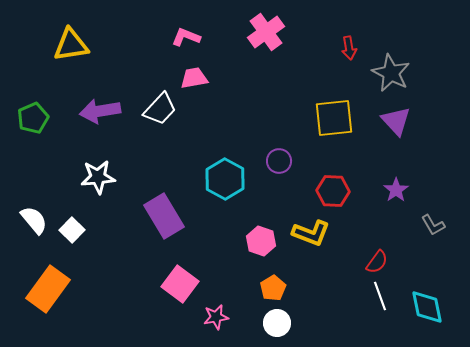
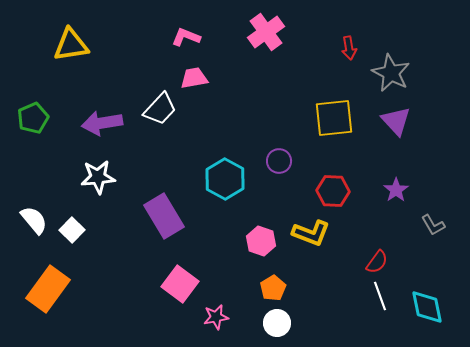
purple arrow: moved 2 px right, 12 px down
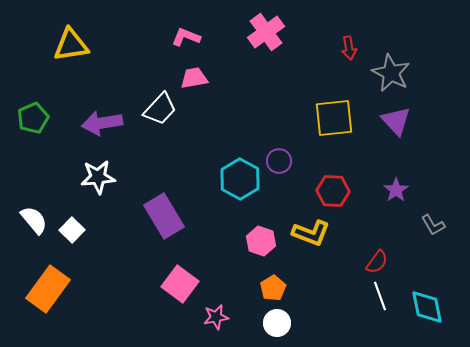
cyan hexagon: moved 15 px right
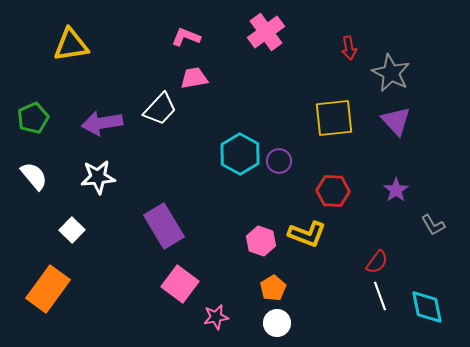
cyan hexagon: moved 25 px up
purple rectangle: moved 10 px down
white semicircle: moved 44 px up
yellow L-shape: moved 4 px left, 1 px down
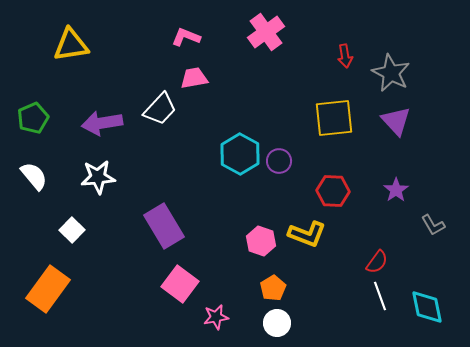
red arrow: moved 4 px left, 8 px down
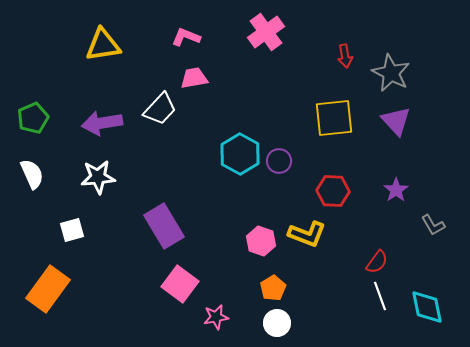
yellow triangle: moved 32 px right
white semicircle: moved 2 px left, 2 px up; rotated 16 degrees clockwise
white square: rotated 30 degrees clockwise
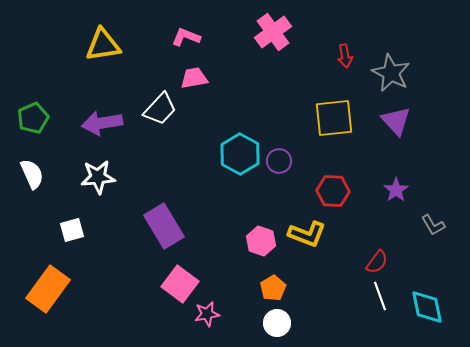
pink cross: moved 7 px right
pink star: moved 9 px left, 3 px up
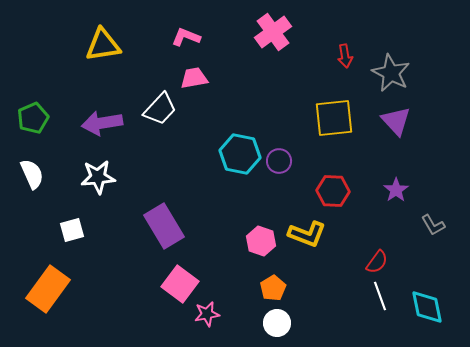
cyan hexagon: rotated 18 degrees counterclockwise
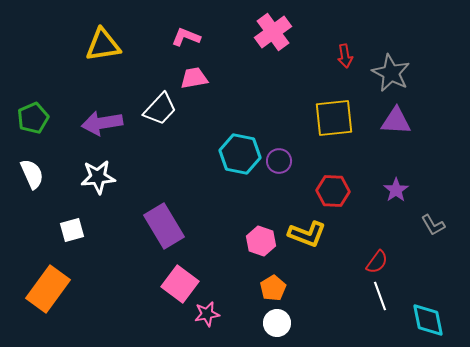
purple triangle: rotated 44 degrees counterclockwise
cyan diamond: moved 1 px right, 13 px down
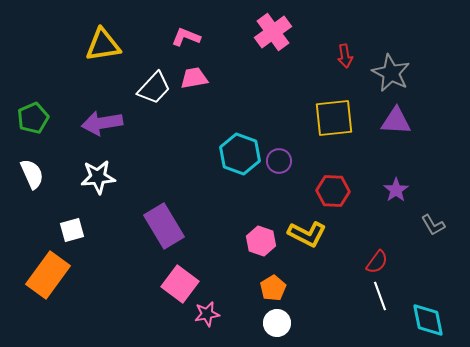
white trapezoid: moved 6 px left, 21 px up
cyan hexagon: rotated 9 degrees clockwise
yellow L-shape: rotated 6 degrees clockwise
orange rectangle: moved 14 px up
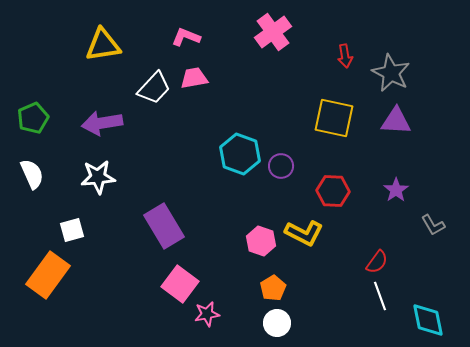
yellow square: rotated 18 degrees clockwise
purple circle: moved 2 px right, 5 px down
yellow L-shape: moved 3 px left, 1 px up
